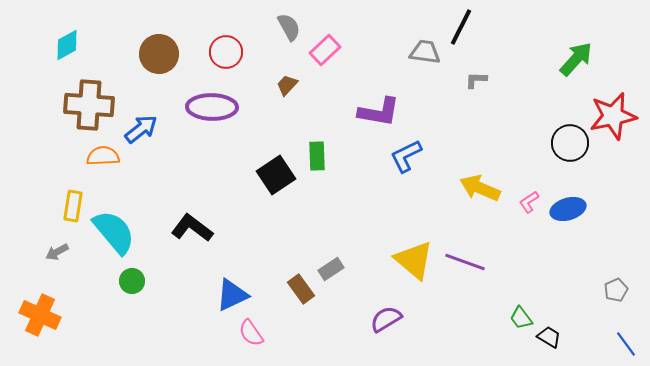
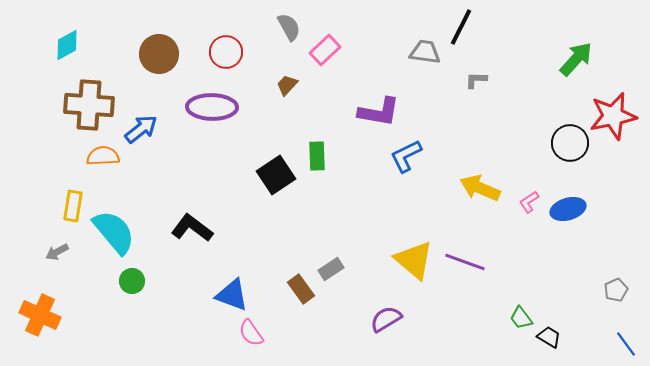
blue triangle: rotated 45 degrees clockwise
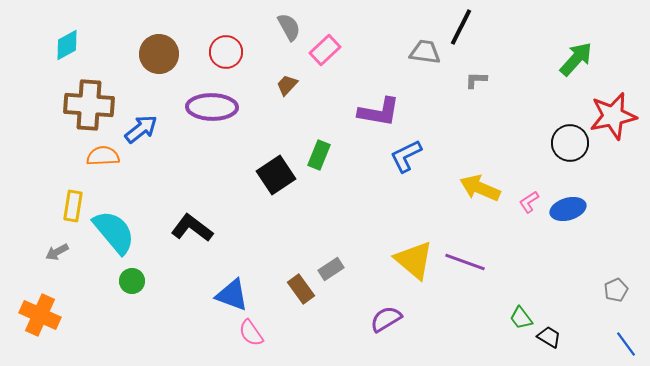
green rectangle: moved 2 px right, 1 px up; rotated 24 degrees clockwise
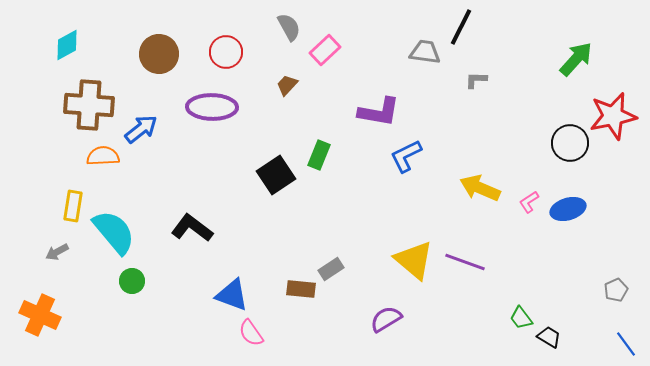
brown rectangle: rotated 48 degrees counterclockwise
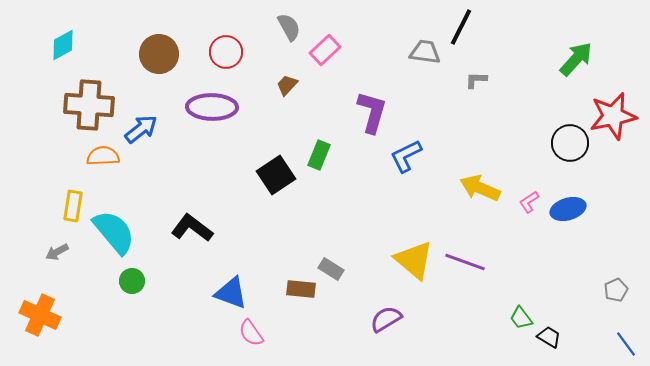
cyan diamond: moved 4 px left
purple L-shape: moved 7 px left; rotated 84 degrees counterclockwise
gray rectangle: rotated 65 degrees clockwise
blue triangle: moved 1 px left, 2 px up
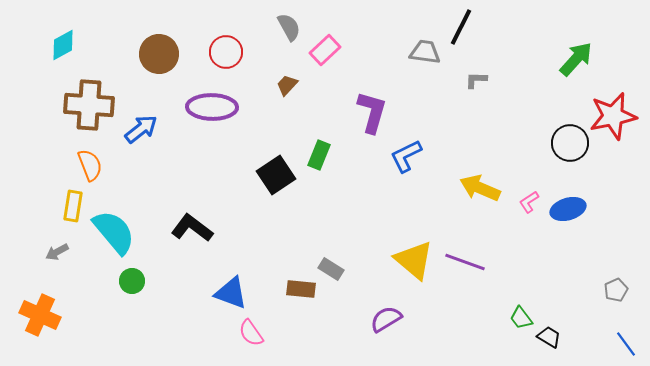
orange semicircle: moved 13 px left, 9 px down; rotated 72 degrees clockwise
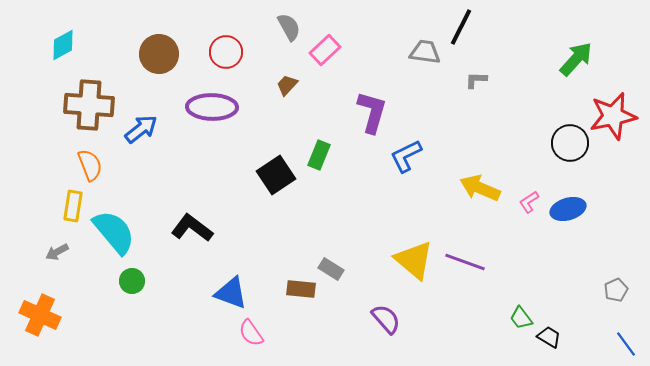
purple semicircle: rotated 80 degrees clockwise
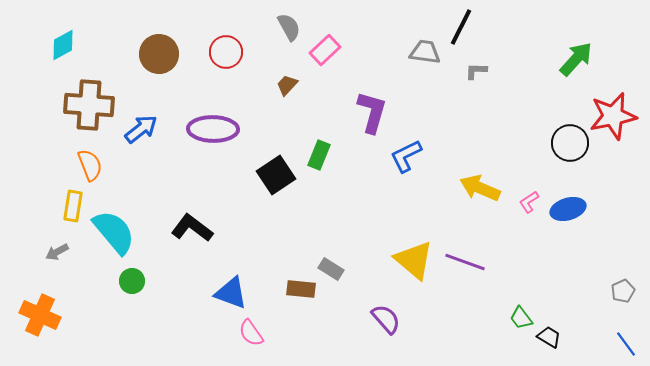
gray L-shape: moved 9 px up
purple ellipse: moved 1 px right, 22 px down
gray pentagon: moved 7 px right, 1 px down
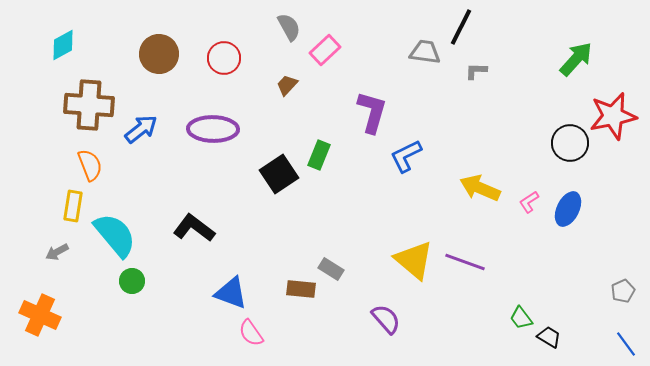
red circle: moved 2 px left, 6 px down
black square: moved 3 px right, 1 px up
blue ellipse: rotated 48 degrees counterclockwise
black L-shape: moved 2 px right
cyan semicircle: moved 1 px right, 3 px down
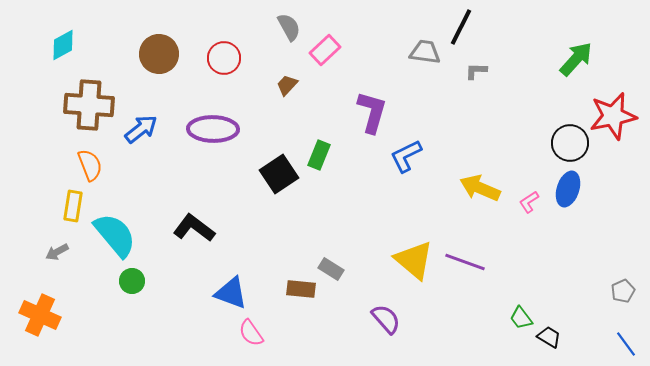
blue ellipse: moved 20 px up; rotated 8 degrees counterclockwise
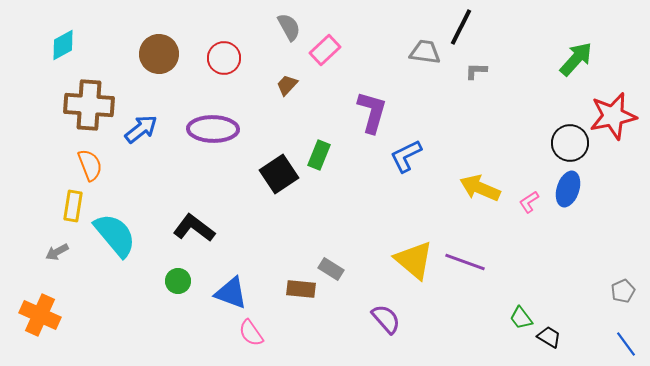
green circle: moved 46 px right
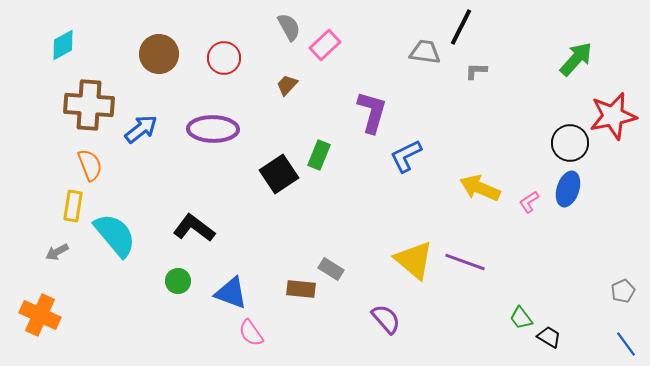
pink rectangle: moved 5 px up
